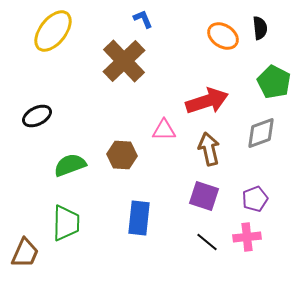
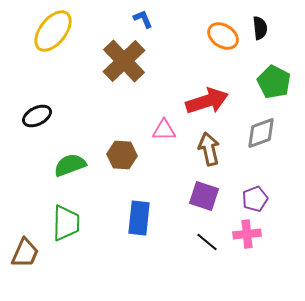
pink cross: moved 3 px up
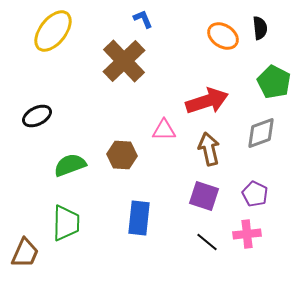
purple pentagon: moved 5 px up; rotated 25 degrees counterclockwise
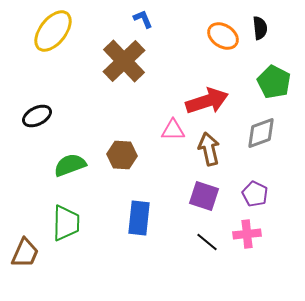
pink triangle: moved 9 px right
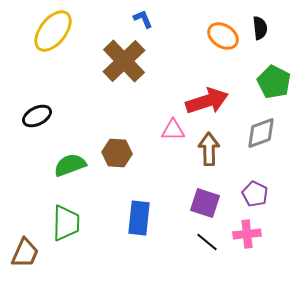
brown arrow: rotated 12 degrees clockwise
brown hexagon: moved 5 px left, 2 px up
purple square: moved 1 px right, 7 px down
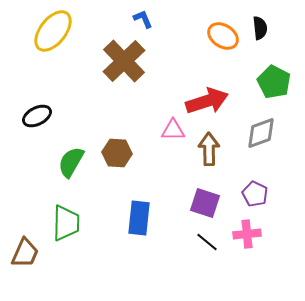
green semicircle: moved 1 px right, 3 px up; rotated 40 degrees counterclockwise
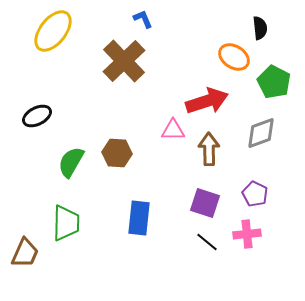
orange ellipse: moved 11 px right, 21 px down
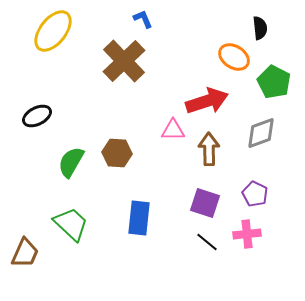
green trapezoid: moved 5 px right, 1 px down; rotated 48 degrees counterclockwise
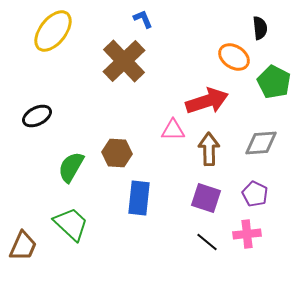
gray diamond: moved 10 px down; rotated 16 degrees clockwise
green semicircle: moved 5 px down
purple square: moved 1 px right, 5 px up
blue rectangle: moved 20 px up
brown trapezoid: moved 2 px left, 7 px up
